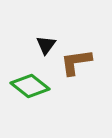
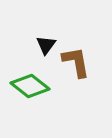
brown L-shape: rotated 88 degrees clockwise
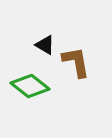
black triangle: moved 1 px left; rotated 35 degrees counterclockwise
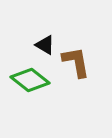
green diamond: moved 6 px up
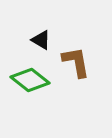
black triangle: moved 4 px left, 5 px up
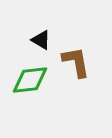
green diamond: rotated 45 degrees counterclockwise
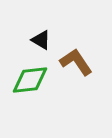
brown L-shape: rotated 24 degrees counterclockwise
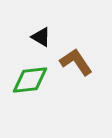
black triangle: moved 3 px up
